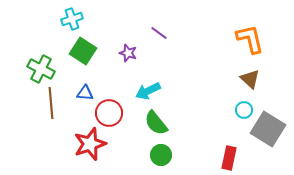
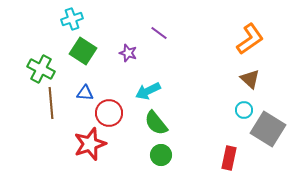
orange L-shape: rotated 68 degrees clockwise
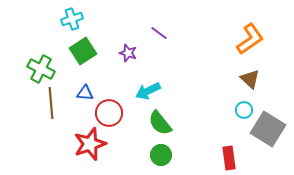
green square: rotated 24 degrees clockwise
green semicircle: moved 4 px right
red rectangle: rotated 20 degrees counterclockwise
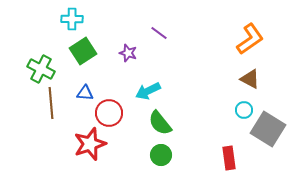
cyan cross: rotated 20 degrees clockwise
brown triangle: rotated 15 degrees counterclockwise
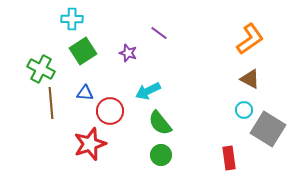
red circle: moved 1 px right, 2 px up
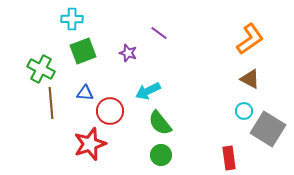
green square: rotated 12 degrees clockwise
cyan circle: moved 1 px down
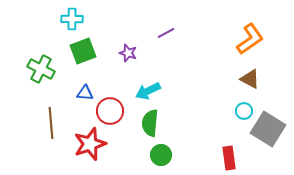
purple line: moved 7 px right; rotated 66 degrees counterclockwise
brown line: moved 20 px down
green semicircle: moved 10 px left; rotated 44 degrees clockwise
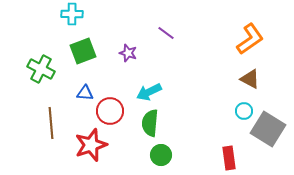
cyan cross: moved 5 px up
purple line: rotated 66 degrees clockwise
cyan arrow: moved 1 px right, 1 px down
red star: moved 1 px right, 1 px down
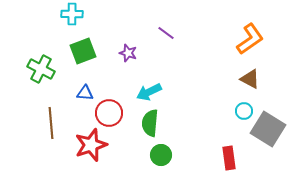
red circle: moved 1 px left, 2 px down
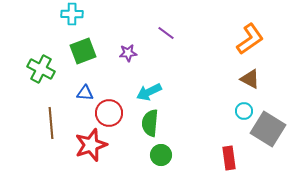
purple star: rotated 24 degrees counterclockwise
